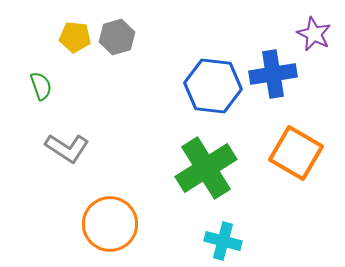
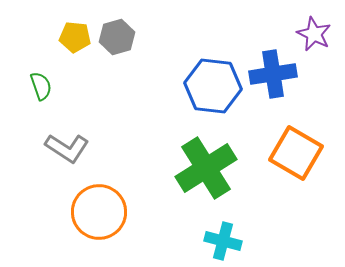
orange circle: moved 11 px left, 12 px up
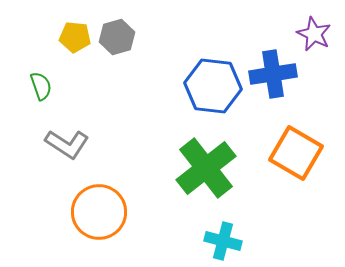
gray L-shape: moved 4 px up
green cross: rotated 6 degrees counterclockwise
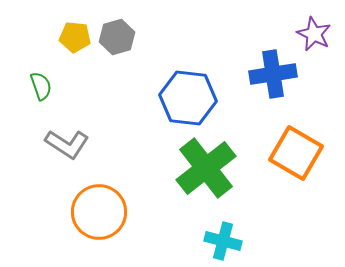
blue hexagon: moved 25 px left, 12 px down
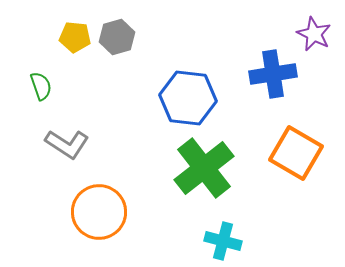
green cross: moved 2 px left
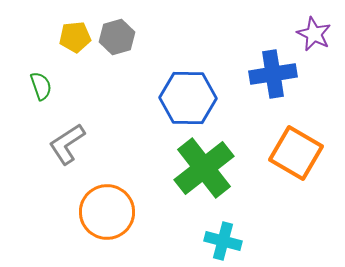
yellow pentagon: rotated 12 degrees counterclockwise
blue hexagon: rotated 6 degrees counterclockwise
gray L-shape: rotated 114 degrees clockwise
orange circle: moved 8 px right
